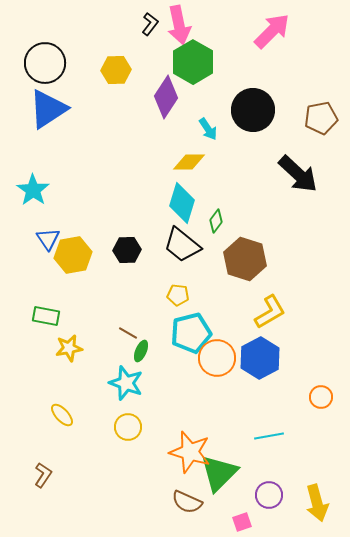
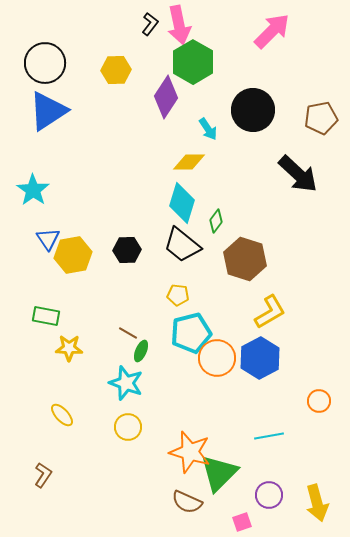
blue triangle at (48, 109): moved 2 px down
yellow star at (69, 348): rotated 12 degrees clockwise
orange circle at (321, 397): moved 2 px left, 4 px down
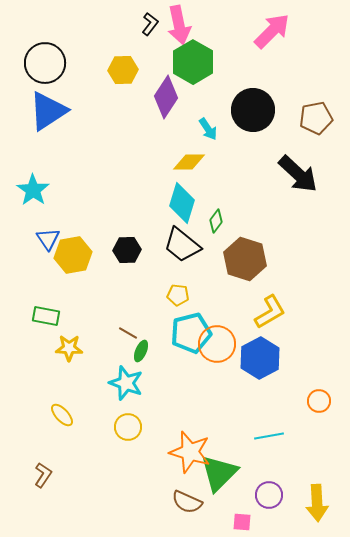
yellow hexagon at (116, 70): moved 7 px right
brown pentagon at (321, 118): moved 5 px left
orange circle at (217, 358): moved 14 px up
yellow arrow at (317, 503): rotated 12 degrees clockwise
pink square at (242, 522): rotated 24 degrees clockwise
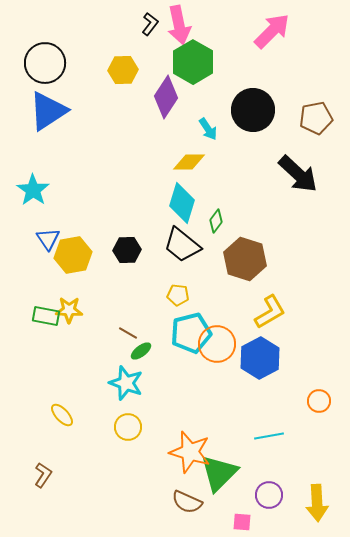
yellow star at (69, 348): moved 38 px up
green ellipse at (141, 351): rotated 30 degrees clockwise
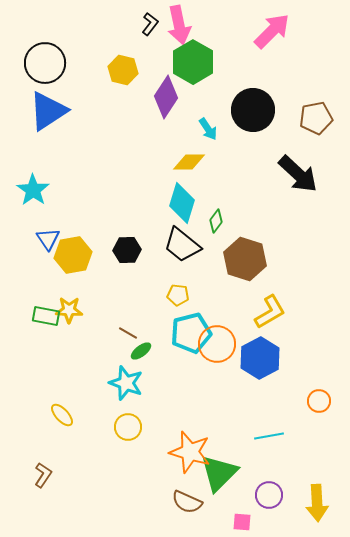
yellow hexagon at (123, 70): rotated 16 degrees clockwise
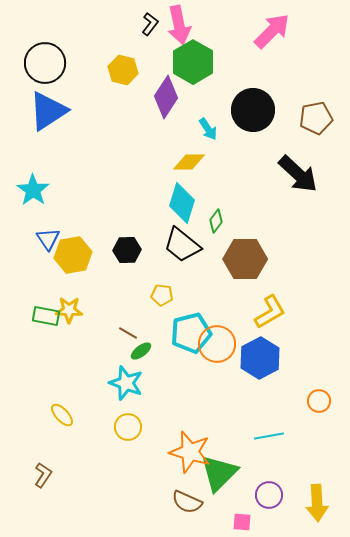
brown hexagon at (245, 259): rotated 18 degrees counterclockwise
yellow pentagon at (178, 295): moved 16 px left
